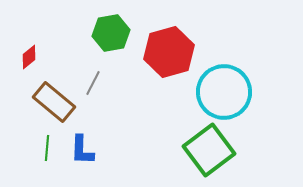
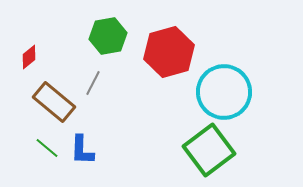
green hexagon: moved 3 px left, 3 px down
green line: rotated 55 degrees counterclockwise
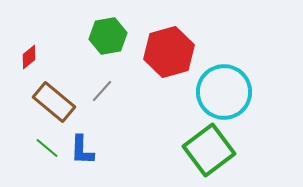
gray line: moved 9 px right, 8 px down; rotated 15 degrees clockwise
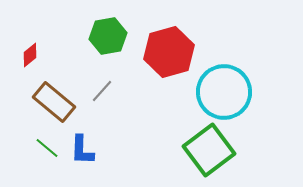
red diamond: moved 1 px right, 2 px up
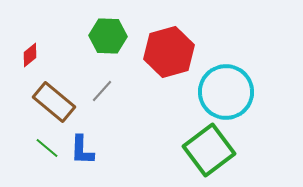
green hexagon: rotated 12 degrees clockwise
cyan circle: moved 2 px right
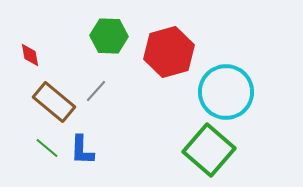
green hexagon: moved 1 px right
red diamond: rotated 60 degrees counterclockwise
gray line: moved 6 px left
green square: rotated 12 degrees counterclockwise
